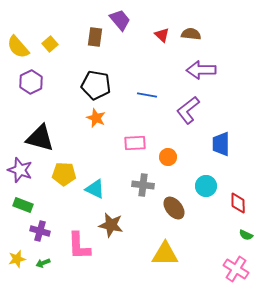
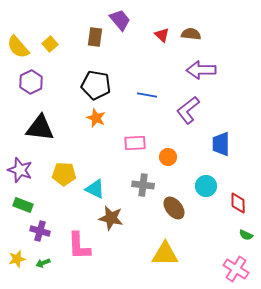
black triangle: moved 10 px up; rotated 8 degrees counterclockwise
brown star: moved 7 px up
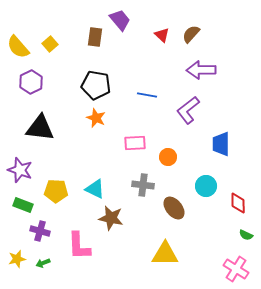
brown semicircle: rotated 54 degrees counterclockwise
yellow pentagon: moved 8 px left, 17 px down
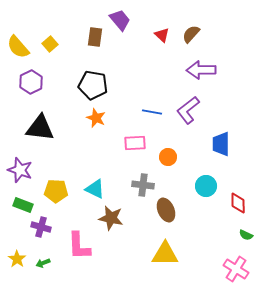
black pentagon: moved 3 px left
blue line: moved 5 px right, 17 px down
brown ellipse: moved 8 px left, 2 px down; rotated 15 degrees clockwise
purple cross: moved 1 px right, 4 px up
yellow star: rotated 24 degrees counterclockwise
